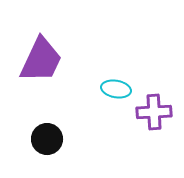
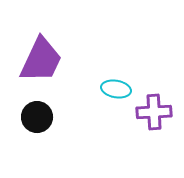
black circle: moved 10 px left, 22 px up
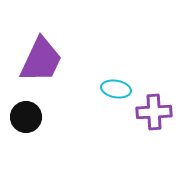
black circle: moved 11 px left
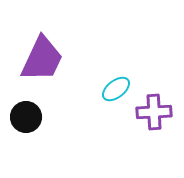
purple trapezoid: moved 1 px right, 1 px up
cyan ellipse: rotated 48 degrees counterclockwise
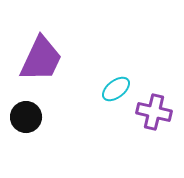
purple trapezoid: moved 1 px left
purple cross: rotated 16 degrees clockwise
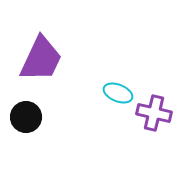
cyan ellipse: moved 2 px right, 4 px down; rotated 60 degrees clockwise
purple cross: moved 1 px down
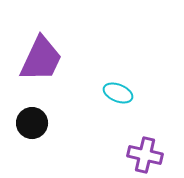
purple cross: moved 9 px left, 42 px down
black circle: moved 6 px right, 6 px down
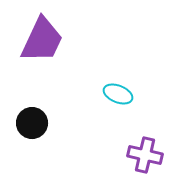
purple trapezoid: moved 1 px right, 19 px up
cyan ellipse: moved 1 px down
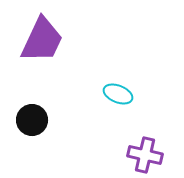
black circle: moved 3 px up
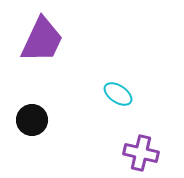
cyan ellipse: rotated 12 degrees clockwise
purple cross: moved 4 px left, 2 px up
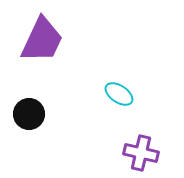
cyan ellipse: moved 1 px right
black circle: moved 3 px left, 6 px up
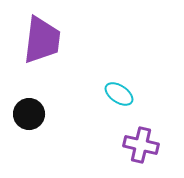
purple trapezoid: rotated 18 degrees counterclockwise
purple cross: moved 8 px up
